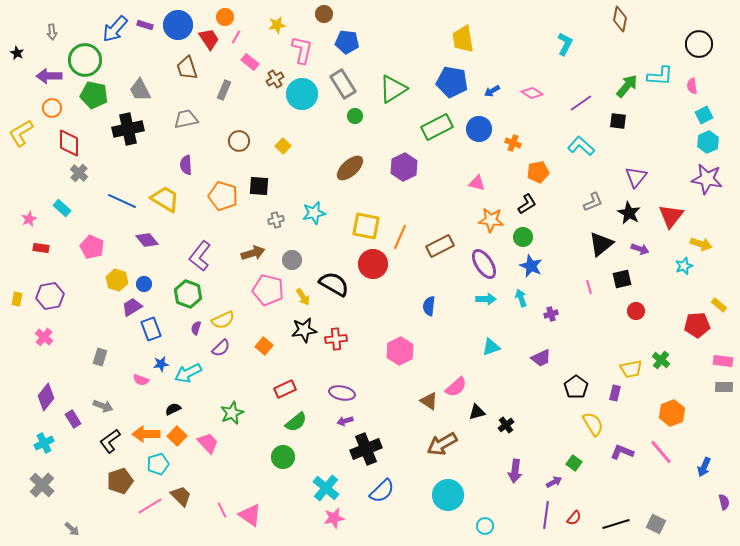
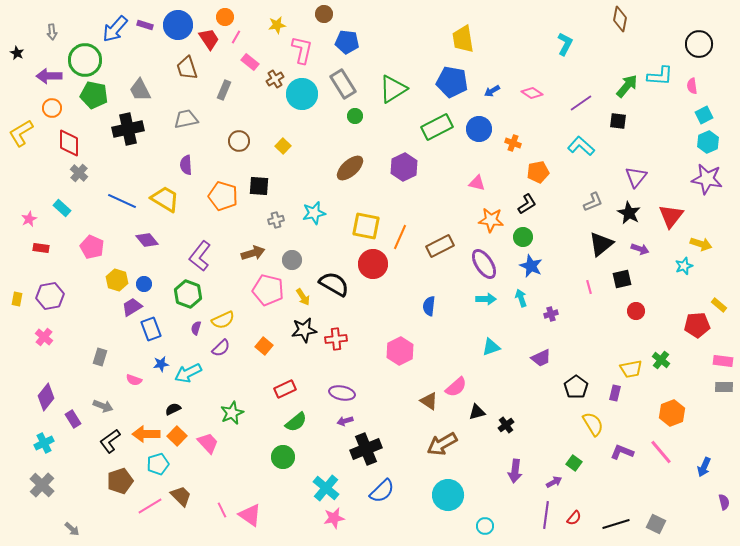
pink semicircle at (141, 380): moved 7 px left
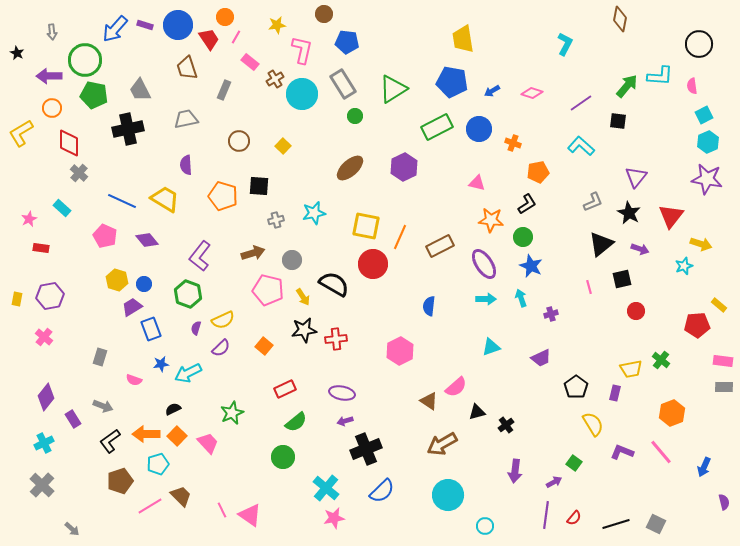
pink diamond at (532, 93): rotated 15 degrees counterclockwise
pink pentagon at (92, 247): moved 13 px right, 11 px up
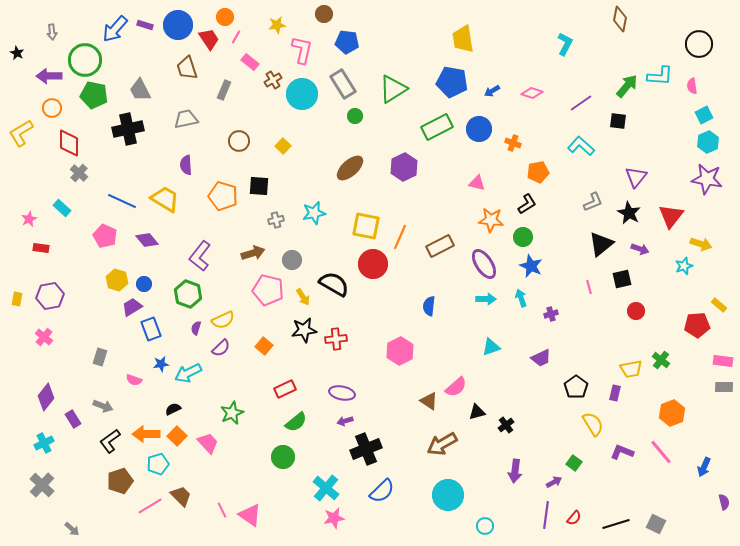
brown cross at (275, 79): moved 2 px left, 1 px down
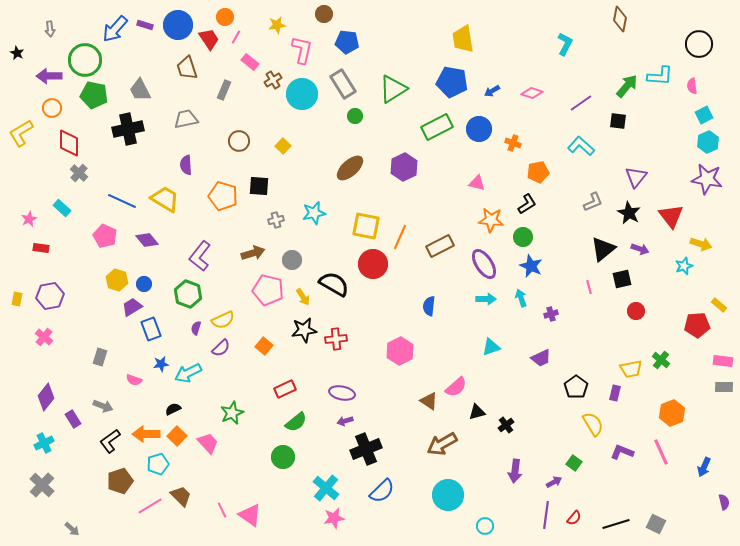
gray arrow at (52, 32): moved 2 px left, 3 px up
red triangle at (671, 216): rotated 16 degrees counterclockwise
black triangle at (601, 244): moved 2 px right, 5 px down
pink line at (661, 452): rotated 16 degrees clockwise
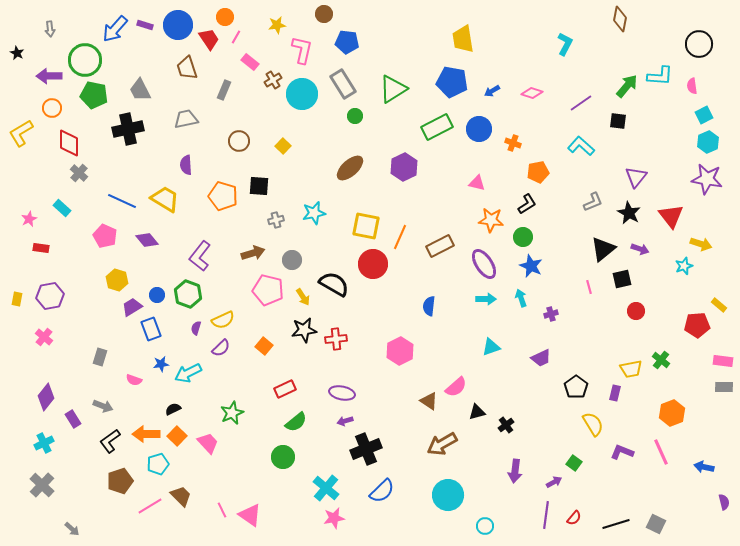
blue circle at (144, 284): moved 13 px right, 11 px down
blue arrow at (704, 467): rotated 78 degrees clockwise
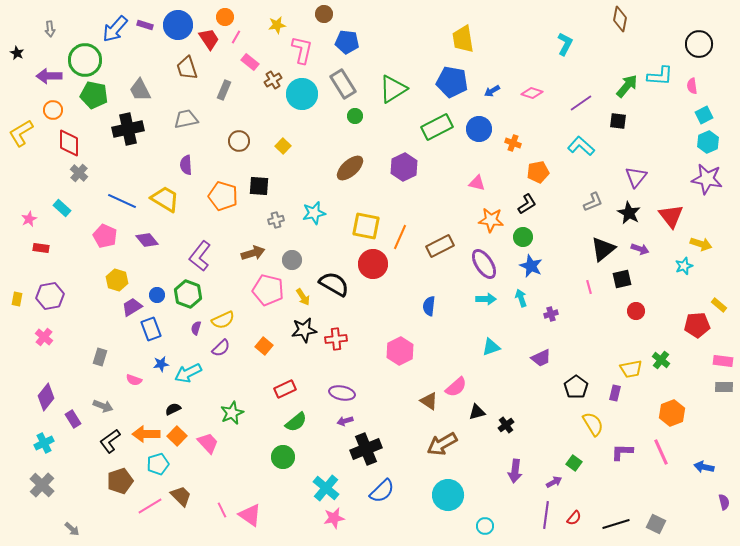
orange circle at (52, 108): moved 1 px right, 2 px down
purple L-shape at (622, 452): rotated 20 degrees counterclockwise
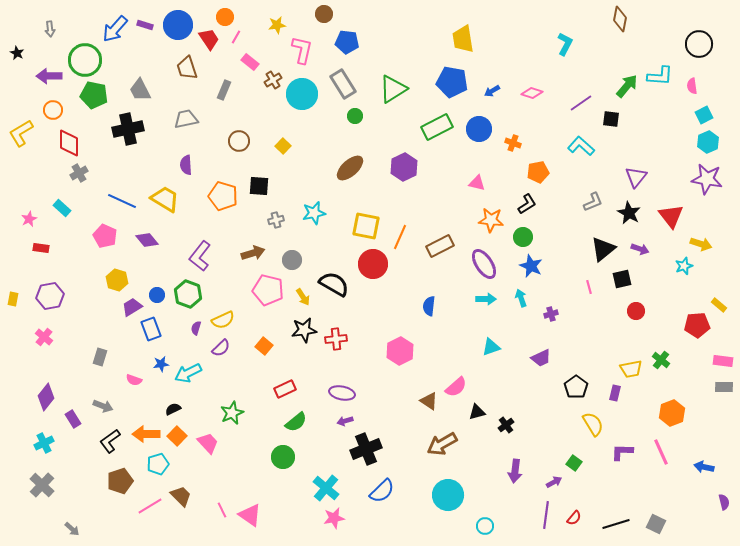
black square at (618, 121): moved 7 px left, 2 px up
gray cross at (79, 173): rotated 18 degrees clockwise
yellow rectangle at (17, 299): moved 4 px left
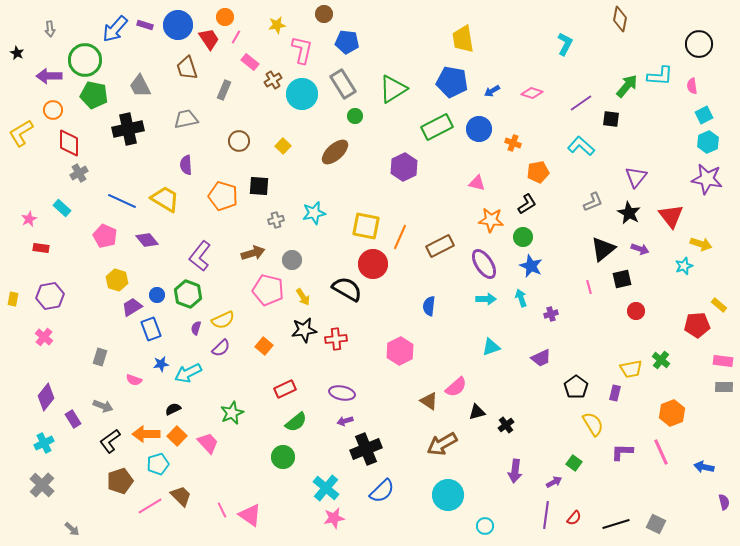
gray trapezoid at (140, 90): moved 4 px up
brown ellipse at (350, 168): moved 15 px left, 16 px up
black semicircle at (334, 284): moved 13 px right, 5 px down
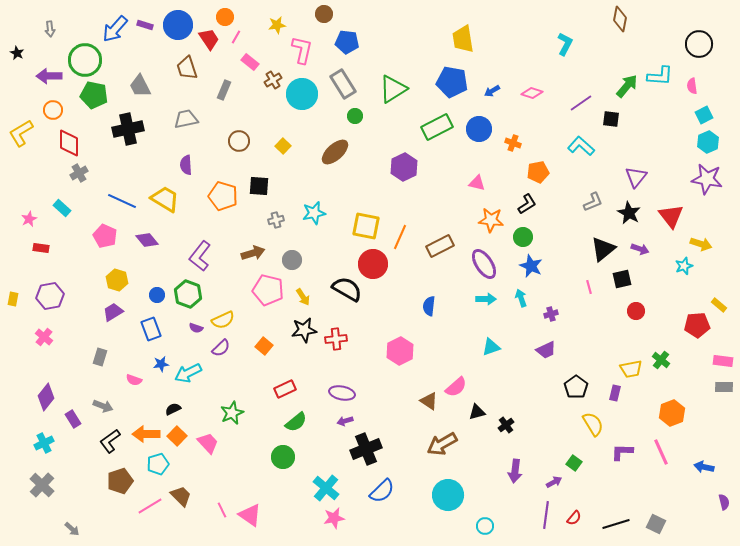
purple trapezoid at (132, 307): moved 19 px left, 5 px down
purple semicircle at (196, 328): rotated 88 degrees counterclockwise
purple trapezoid at (541, 358): moved 5 px right, 8 px up
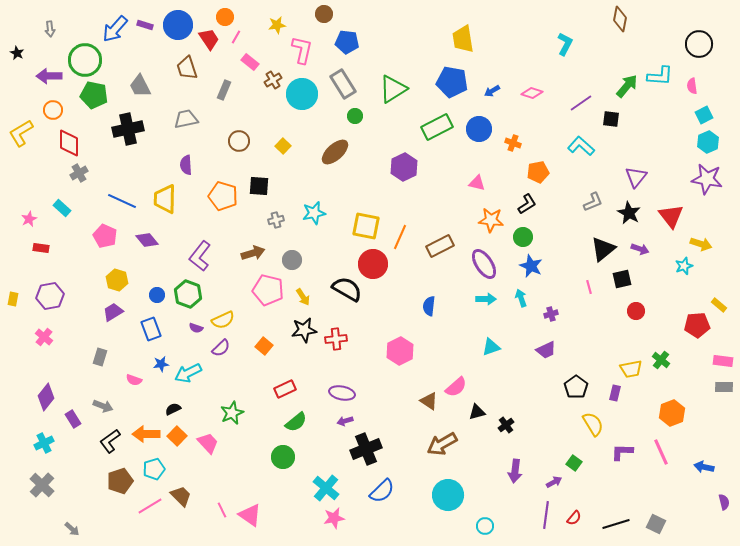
yellow trapezoid at (165, 199): rotated 120 degrees counterclockwise
cyan pentagon at (158, 464): moved 4 px left, 5 px down
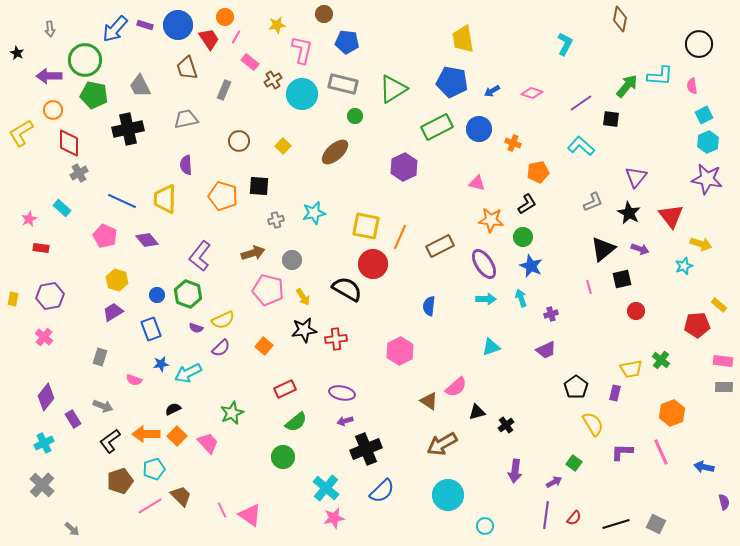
gray rectangle at (343, 84): rotated 44 degrees counterclockwise
